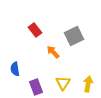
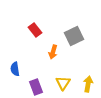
orange arrow: rotated 120 degrees counterclockwise
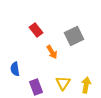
red rectangle: moved 1 px right
orange arrow: moved 1 px left; rotated 48 degrees counterclockwise
yellow arrow: moved 2 px left, 1 px down
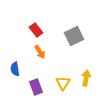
orange arrow: moved 12 px left
yellow arrow: moved 7 px up
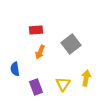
red rectangle: rotated 56 degrees counterclockwise
gray square: moved 3 px left, 8 px down; rotated 12 degrees counterclockwise
orange arrow: rotated 56 degrees clockwise
yellow triangle: moved 1 px down
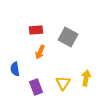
gray square: moved 3 px left, 7 px up; rotated 24 degrees counterclockwise
yellow triangle: moved 1 px up
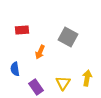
red rectangle: moved 14 px left
yellow arrow: moved 1 px right
purple rectangle: rotated 14 degrees counterclockwise
